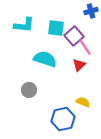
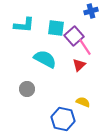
cyan semicircle: rotated 10 degrees clockwise
gray circle: moved 2 px left, 1 px up
blue hexagon: rotated 25 degrees clockwise
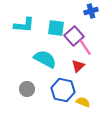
red triangle: moved 1 px left, 1 px down
blue hexagon: moved 29 px up
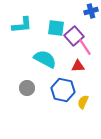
cyan L-shape: moved 2 px left; rotated 10 degrees counterclockwise
red triangle: rotated 40 degrees clockwise
gray circle: moved 1 px up
yellow semicircle: rotated 88 degrees counterclockwise
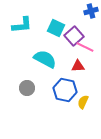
cyan square: rotated 18 degrees clockwise
pink line: rotated 30 degrees counterclockwise
blue hexagon: moved 2 px right
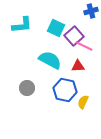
pink line: moved 1 px left, 1 px up
cyan semicircle: moved 5 px right, 1 px down
